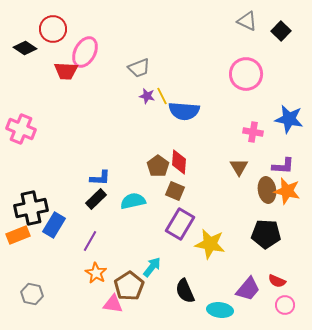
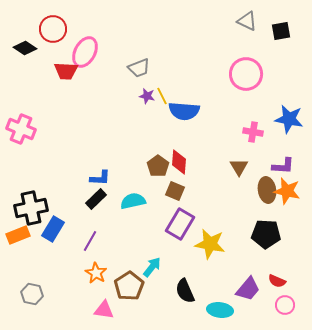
black square at (281, 31): rotated 36 degrees clockwise
blue rectangle at (54, 225): moved 1 px left, 4 px down
pink triangle at (113, 304): moved 9 px left, 6 px down
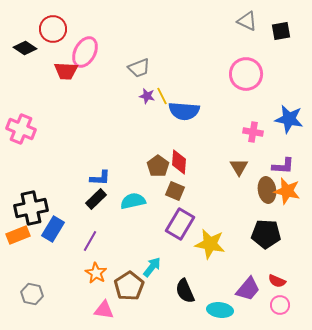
pink circle at (285, 305): moved 5 px left
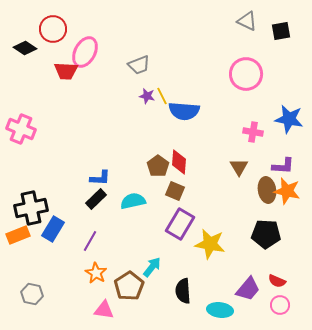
gray trapezoid at (139, 68): moved 3 px up
black semicircle at (185, 291): moved 2 px left; rotated 20 degrees clockwise
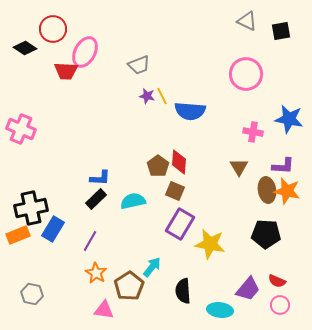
blue semicircle at (184, 111): moved 6 px right
